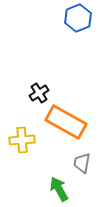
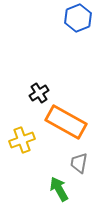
yellow cross: rotated 15 degrees counterclockwise
gray trapezoid: moved 3 px left
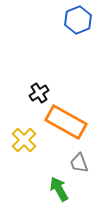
blue hexagon: moved 2 px down
yellow cross: moved 2 px right; rotated 25 degrees counterclockwise
gray trapezoid: rotated 30 degrees counterclockwise
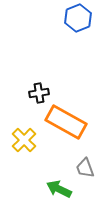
blue hexagon: moved 2 px up
black cross: rotated 24 degrees clockwise
gray trapezoid: moved 6 px right, 5 px down
green arrow: rotated 35 degrees counterclockwise
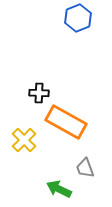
black cross: rotated 12 degrees clockwise
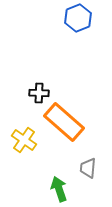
orange rectangle: moved 2 px left; rotated 12 degrees clockwise
yellow cross: rotated 10 degrees counterclockwise
gray trapezoid: moved 3 px right; rotated 25 degrees clockwise
green arrow: rotated 45 degrees clockwise
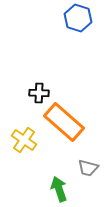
blue hexagon: rotated 20 degrees counterclockwise
gray trapezoid: rotated 80 degrees counterclockwise
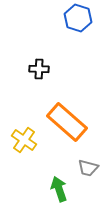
black cross: moved 24 px up
orange rectangle: moved 3 px right
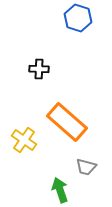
gray trapezoid: moved 2 px left, 1 px up
green arrow: moved 1 px right, 1 px down
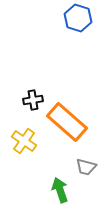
black cross: moved 6 px left, 31 px down; rotated 12 degrees counterclockwise
yellow cross: moved 1 px down
